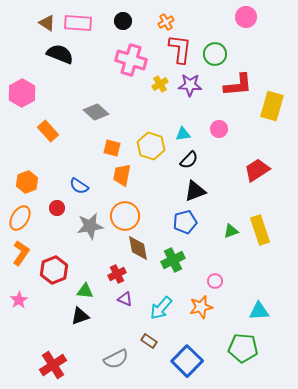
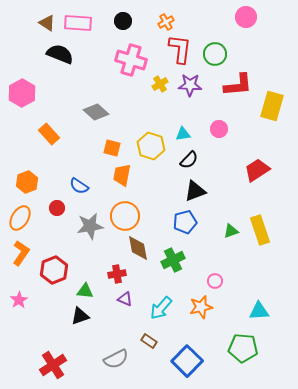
orange rectangle at (48, 131): moved 1 px right, 3 px down
red cross at (117, 274): rotated 18 degrees clockwise
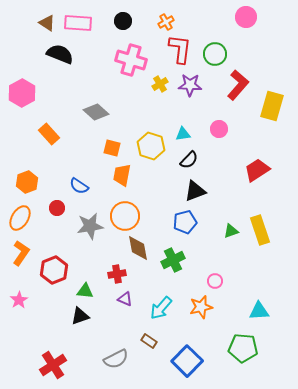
red L-shape at (238, 85): rotated 44 degrees counterclockwise
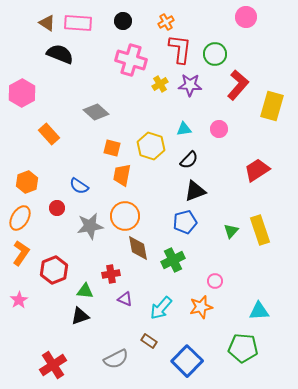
cyan triangle at (183, 134): moved 1 px right, 5 px up
green triangle at (231, 231): rotated 28 degrees counterclockwise
red cross at (117, 274): moved 6 px left
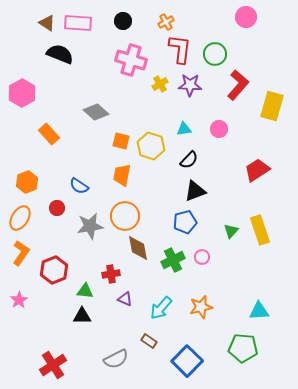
orange square at (112, 148): moved 9 px right, 7 px up
pink circle at (215, 281): moved 13 px left, 24 px up
black triangle at (80, 316): moved 2 px right; rotated 18 degrees clockwise
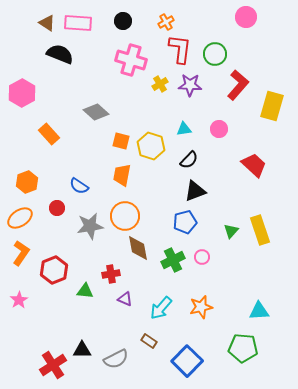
red trapezoid at (257, 170): moved 3 px left, 5 px up; rotated 76 degrees clockwise
orange ellipse at (20, 218): rotated 25 degrees clockwise
black triangle at (82, 316): moved 34 px down
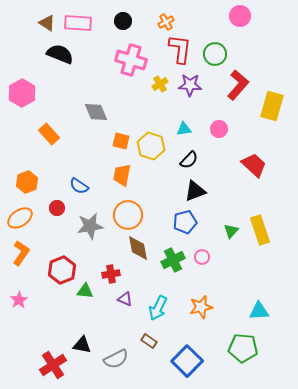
pink circle at (246, 17): moved 6 px left, 1 px up
gray diamond at (96, 112): rotated 25 degrees clockwise
orange circle at (125, 216): moved 3 px right, 1 px up
red hexagon at (54, 270): moved 8 px right
cyan arrow at (161, 308): moved 3 px left; rotated 15 degrees counterclockwise
black triangle at (82, 350): moved 5 px up; rotated 12 degrees clockwise
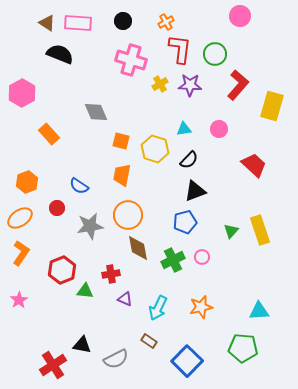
yellow hexagon at (151, 146): moved 4 px right, 3 px down
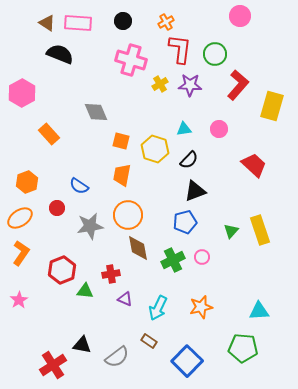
gray semicircle at (116, 359): moved 1 px right, 2 px up; rotated 10 degrees counterclockwise
